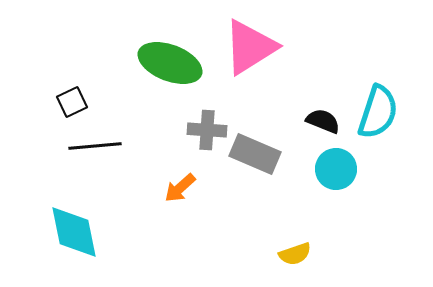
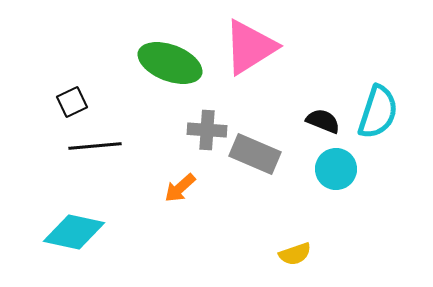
cyan diamond: rotated 66 degrees counterclockwise
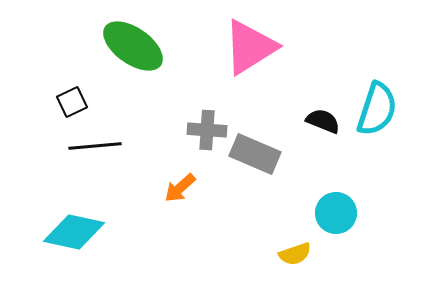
green ellipse: moved 37 px left, 17 px up; rotated 14 degrees clockwise
cyan semicircle: moved 1 px left, 3 px up
cyan circle: moved 44 px down
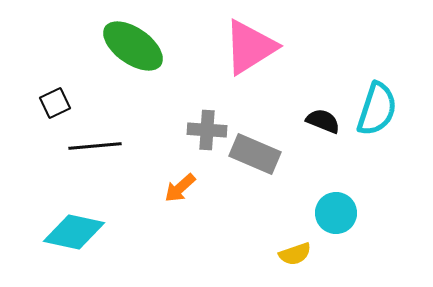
black square: moved 17 px left, 1 px down
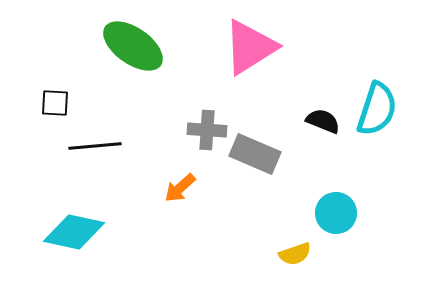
black square: rotated 28 degrees clockwise
